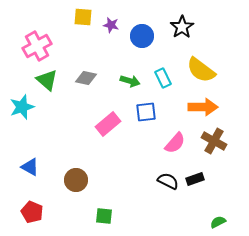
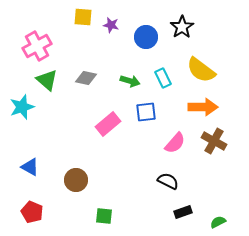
blue circle: moved 4 px right, 1 px down
black rectangle: moved 12 px left, 33 px down
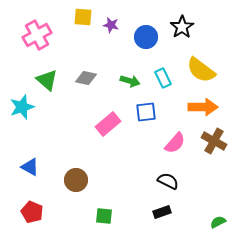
pink cross: moved 11 px up
black rectangle: moved 21 px left
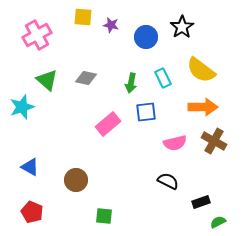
green arrow: moved 1 px right, 2 px down; rotated 84 degrees clockwise
pink semicircle: rotated 35 degrees clockwise
black rectangle: moved 39 px right, 10 px up
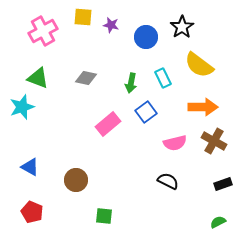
pink cross: moved 6 px right, 4 px up
yellow semicircle: moved 2 px left, 5 px up
green triangle: moved 9 px left, 2 px up; rotated 20 degrees counterclockwise
blue square: rotated 30 degrees counterclockwise
black rectangle: moved 22 px right, 18 px up
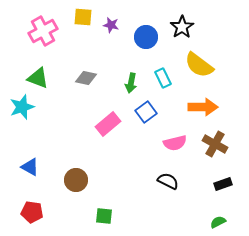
brown cross: moved 1 px right, 3 px down
red pentagon: rotated 15 degrees counterclockwise
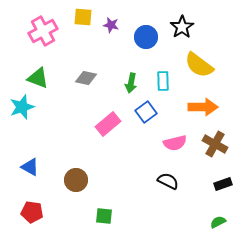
cyan rectangle: moved 3 px down; rotated 24 degrees clockwise
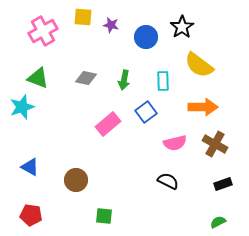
green arrow: moved 7 px left, 3 px up
red pentagon: moved 1 px left, 3 px down
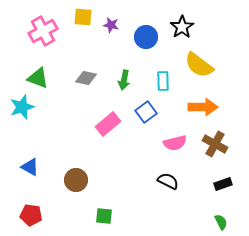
green semicircle: moved 3 px right; rotated 91 degrees clockwise
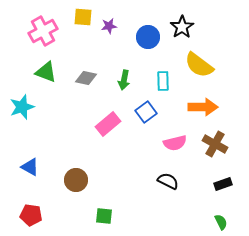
purple star: moved 2 px left, 1 px down; rotated 21 degrees counterclockwise
blue circle: moved 2 px right
green triangle: moved 8 px right, 6 px up
